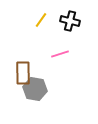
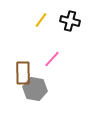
pink line: moved 8 px left, 5 px down; rotated 30 degrees counterclockwise
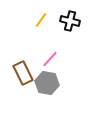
pink line: moved 2 px left
brown rectangle: rotated 25 degrees counterclockwise
gray hexagon: moved 12 px right, 6 px up
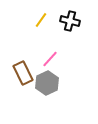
gray hexagon: rotated 25 degrees clockwise
